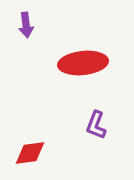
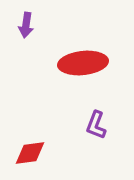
purple arrow: rotated 15 degrees clockwise
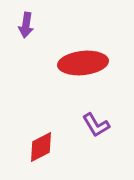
purple L-shape: rotated 52 degrees counterclockwise
red diamond: moved 11 px right, 6 px up; rotated 20 degrees counterclockwise
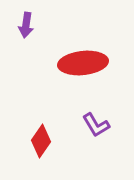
red diamond: moved 6 px up; rotated 28 degrees counterclockwise
